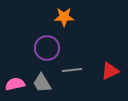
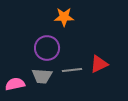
red triangle: moved 11 px left, 7 px up
gray trapezoid: moved 7 px up; rotated 55 degrees counterclockwise
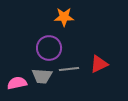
purple circle: moved 2 px right
gray line: moved 3 px left, 1 px up
pink semicircle: moved 2 px right, 1 px up
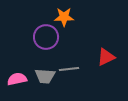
purple circle: moved 3 px left, 11 px up
red triangle: moved 7 px right, 7 px up
gray trapezoid: moved 3 px right
pink semicircle: moved 4 px up
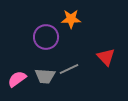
orange star: moved 7 px right, 2 px down
red triangle: rotated 48 degrees counterclockwise
gray line: rotated 18 degrees counterclockwise
pink semicircle: rotated 24 degrees counterclockwise
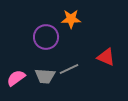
red triangle: rotated 24 degrees counterclockwise
pink semicircle: moved 1 px left, 1 px up
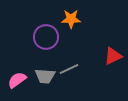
red triangle: moved 7 px right, 1 px up; rotated 48 degrees counterclockwise
pink semicircle: moved 1 px right, 2 px down
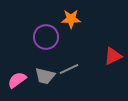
gray trapezoid: rotated 10 degrees clockwise
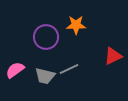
orange star: moved 5 px right, 6 px down
pink semicircle: moved 2 px left, 10 px up
